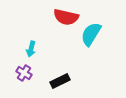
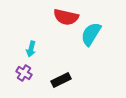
black rectangle: moved 1 px right, 1 px up
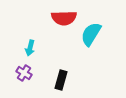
red semicircle: moved 2 px left, 1 px down; rotated 15 degrees counterclockwise
cyan arrow: moved 1 px left, 1 px up
black rectangle: rotated 48 degrees counterclockwise
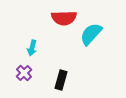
cyan semicircle: rotated 10 degrees clockwise
cyan arrow: moved 2 px right
purple cross: rotated 14 degrees clockwise
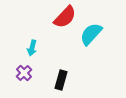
red semicircle: moved 1 px right, 1 px up; rotated 45 degrees counterclockwise
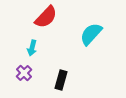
red semicircle: moved 19 px left
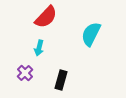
cyan semicircle: rotated 15 degrees counterclockwise
cyan arrow: moved 7 px right
purple cross: moved 1 px right
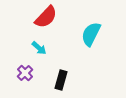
cyan arrow: rotated 63 degrees counterclockwise
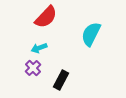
cyan arrow: rotated 119 degrees clockwise
purple cross: moved 8 px right, 5 px up
black rectangle: rotated 12 degrees clockwise
